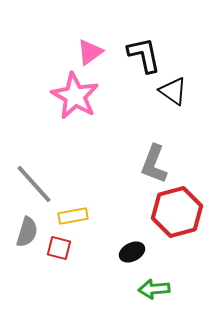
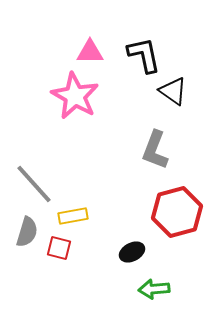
pink triangle: rotated 36 degrees clockwise
gray L-shape: moved 1 px right, 14 px up
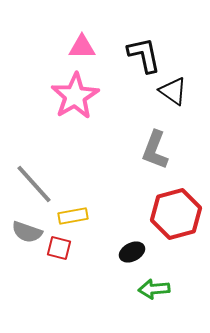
pink triangle: moved 8 px left, 5 px up
pink star: rotated 12 degrees clockwise
red hexagon: moved 1 px left, 2 px down
gray semicircle: rotated 92 degrees clockwise
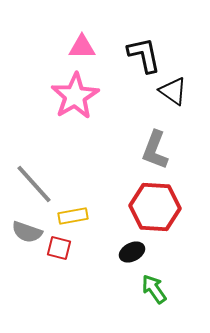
red hexagon: moved 21 px left, 7 px up; rotated 18 degrees clockwise
green arrow: rotated 60 degrees clockwise
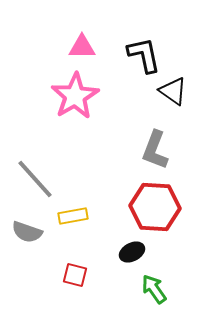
gray line: moved 1 px right, 5 px up
red square: moved 16 px right, 27 px down
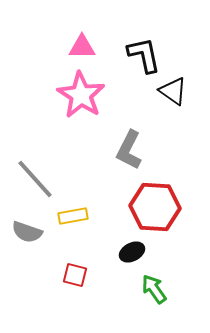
pink star: moved 6 px right, 1 px up; rotated 9 degrees counterclockwise
gray L-shape: moved 26 px left; rotated 6 degrees clockwise
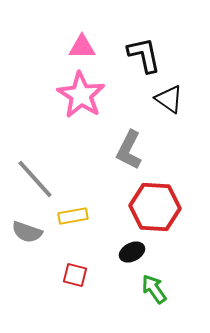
black triangle: moved 4 px left, 8 px down
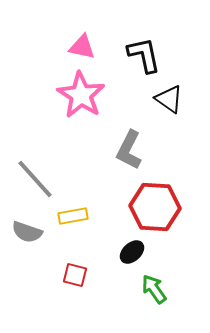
pink triangle: rotated 12 degrees clockwise
black ellipse: rotated 15 degrees counterclockwise
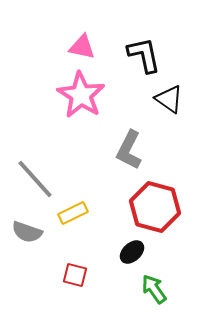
red hexagon: rotated 12 degrees clockwise
yellow rectangle: moved 3 px up; rotated 16 degrees counterclockwise
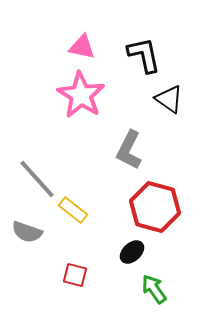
gray line: moved 2 px right
yellow rectangle: moved 3 px up; rotated 64 degrees clockwise
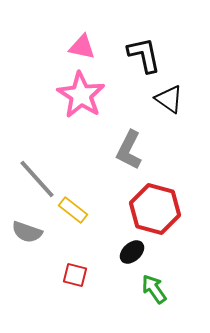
red hexagon: moved 2 px down
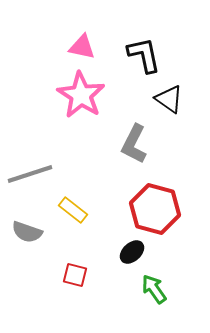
gray L-shape: moved 5 px right, 6 px up
gray line: moved 7 px left, 5 px up; rotated 66 degrees counterclockwise
